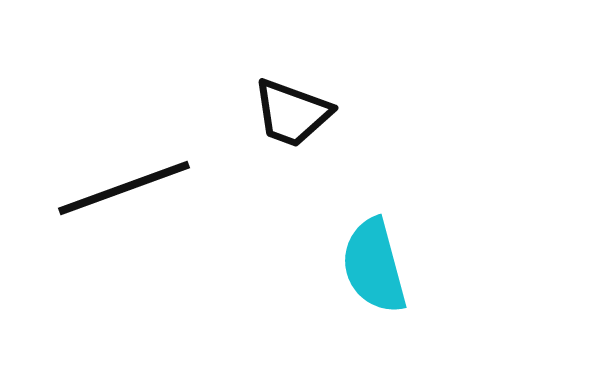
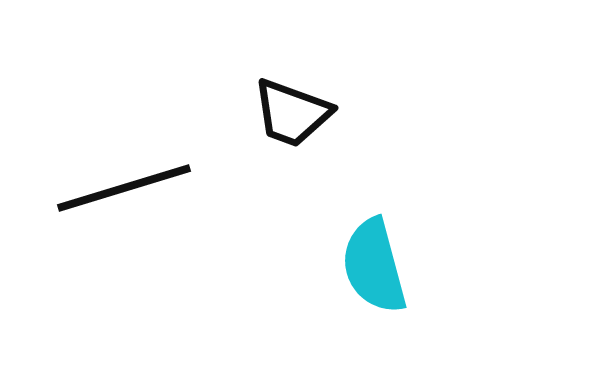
black line: rotated 3 degrees clockwise
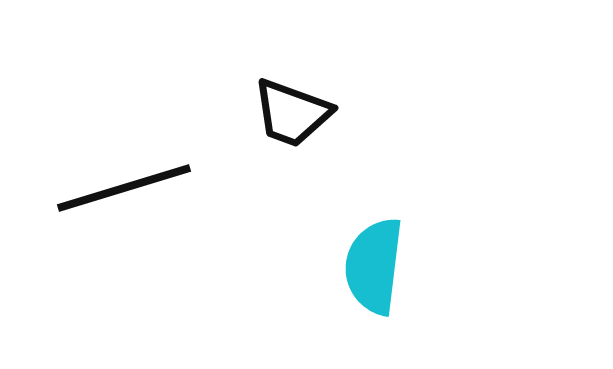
cyan semicircle: rotated 22 degrees clockwise
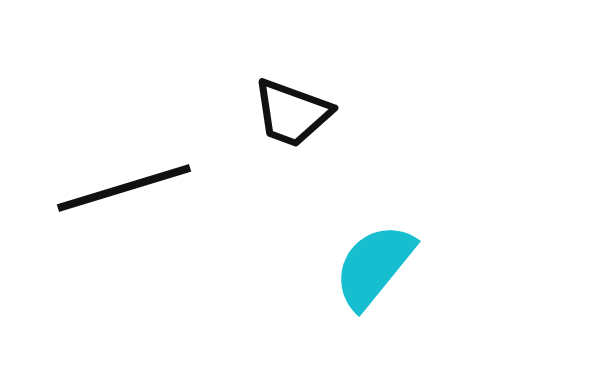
cyan semicircle: rotated 32 degrees clockwise
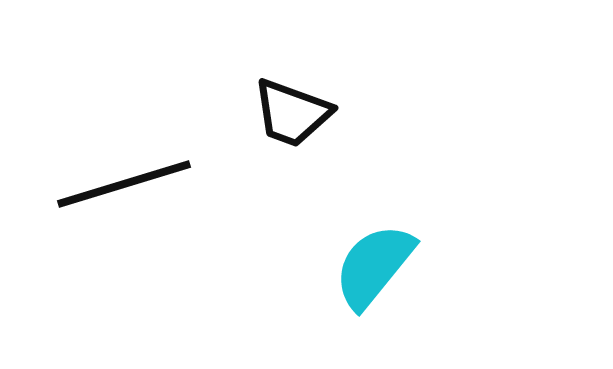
black line: moved 4 px up
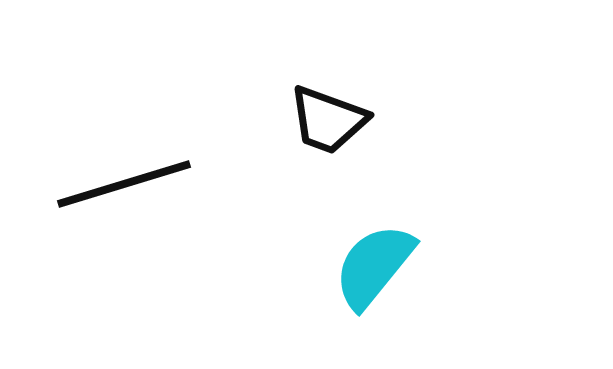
black trapezoid: moved 36 px right, 7 px down
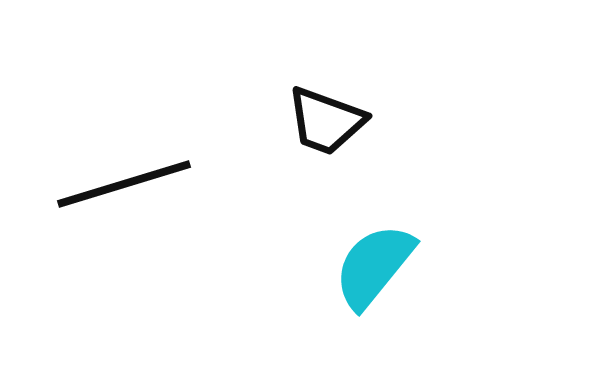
black trapezoid: moved 2 px left, 1 px down
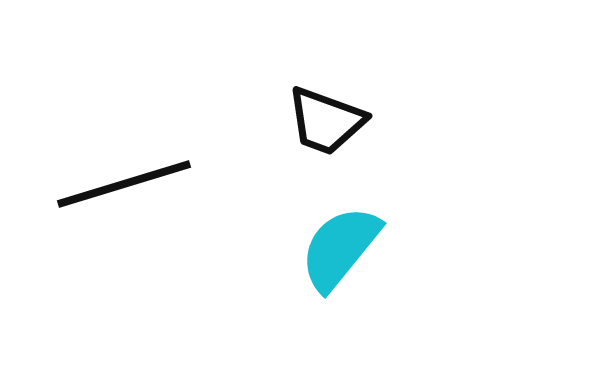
cyan semicircle: moved 34 px left, 18 px up
